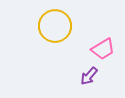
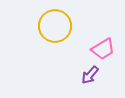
purple arrow: moved 1 px right, 1 px up
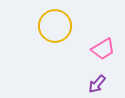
purple arrow: moved 7 px right, 9 px down
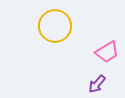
pink trapezoid: moved 4 px right, 3 px down
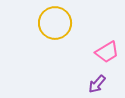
yellow circle: moved 3 px up
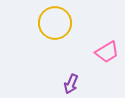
purple arrow: moved 26 px left; rotated 18 degrees counterclockwise
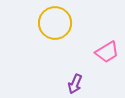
purple arrow: moved 4 px right
